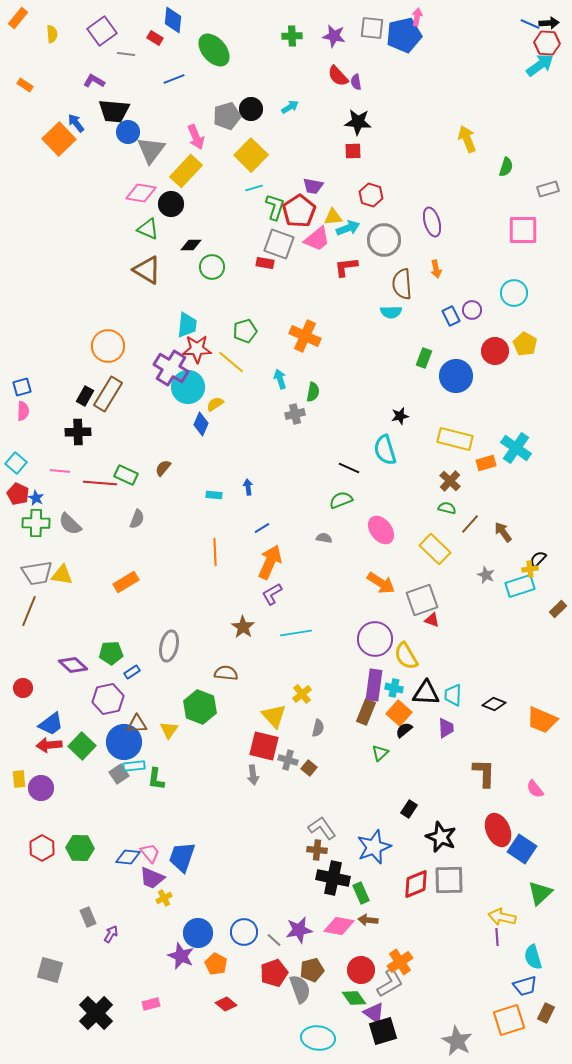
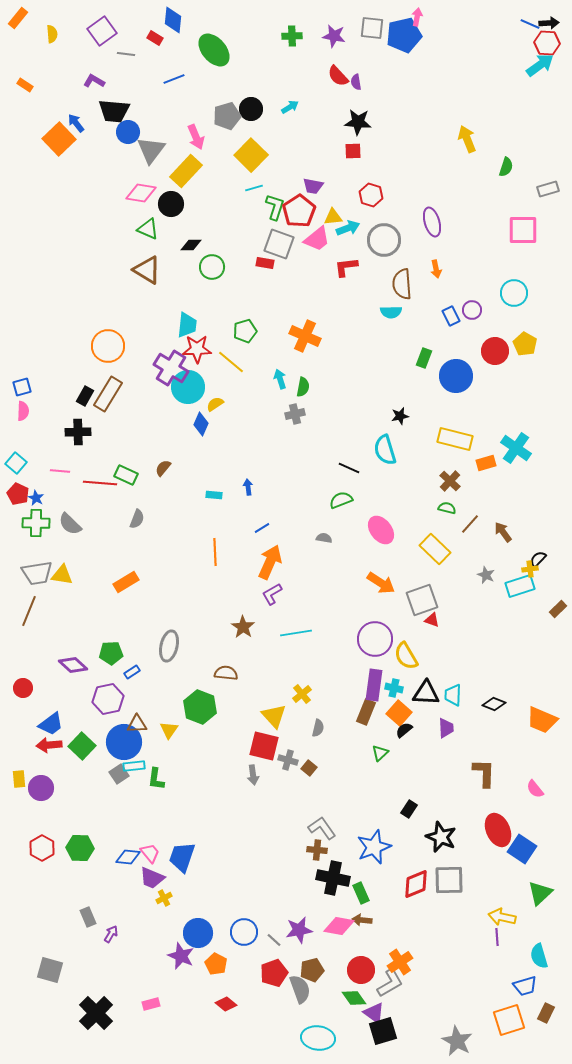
green semicircle at (313, 392): moved 10 px left, 5 px up
brown arrow at (368, 920): moved 6 px left
cyan semicircle at (533, 957): moved 6 px right, 1 px up
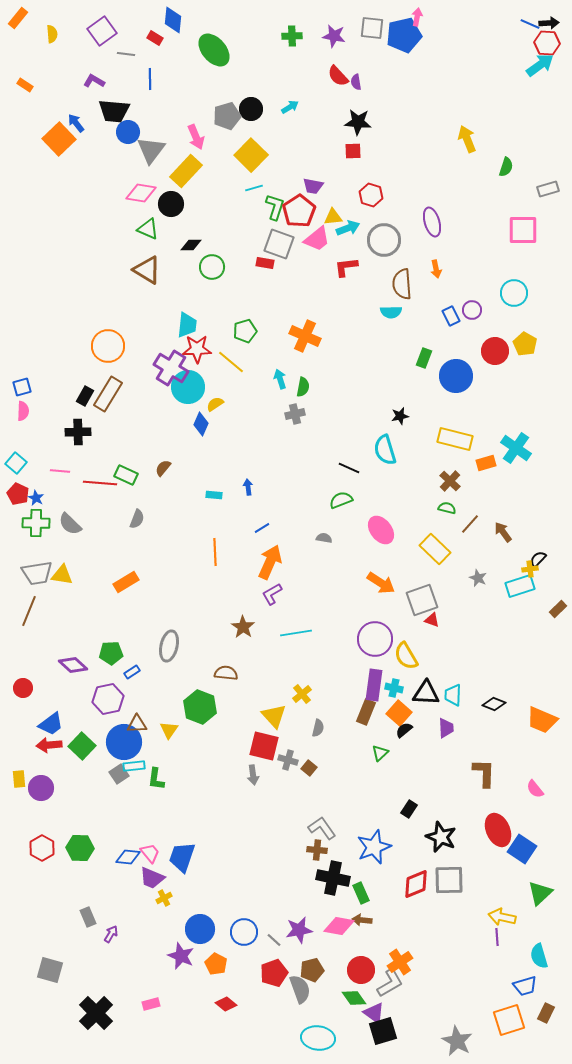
blue line at (174, 79): moved 24 px left; rotated 70 degrees counterclockwise
gray star at (486, 575): moved 8 px left, 3 px down
blue circle at (198, 933): moved 2 px right, 4 px up
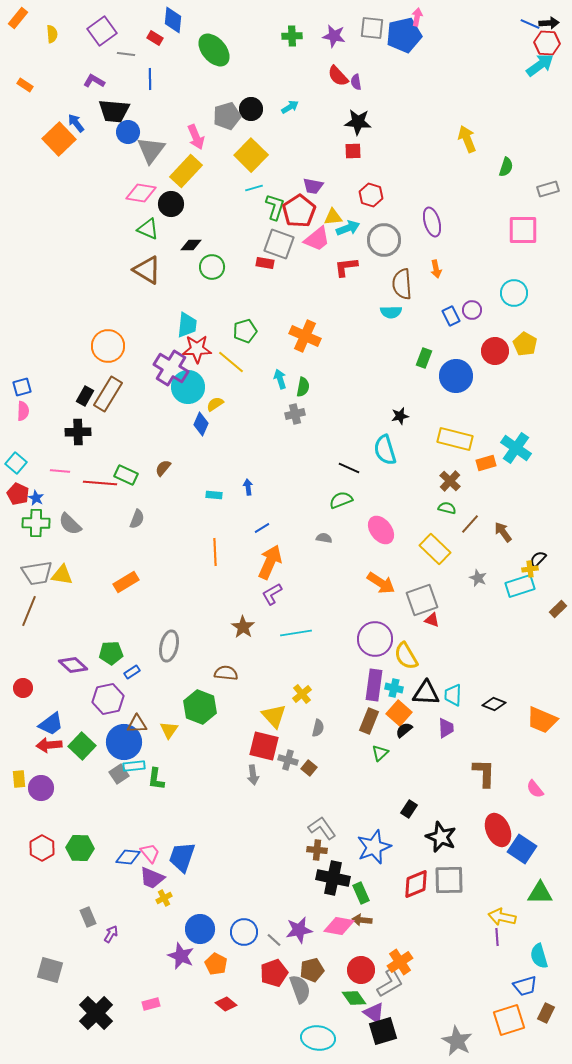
brown rectangle at (366, 712): moved 3 px right, 9 px down
green triangle at (540, 893): rotated 44 degrees clockwise
